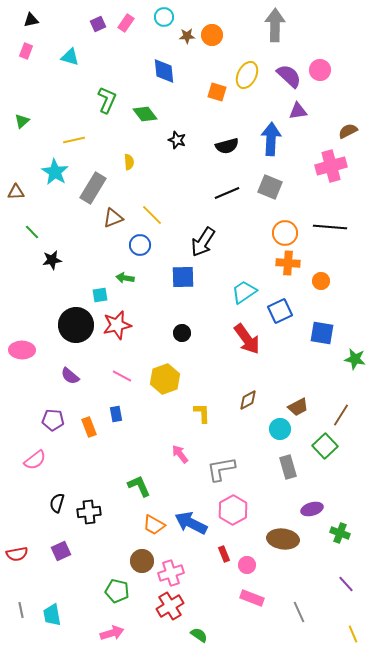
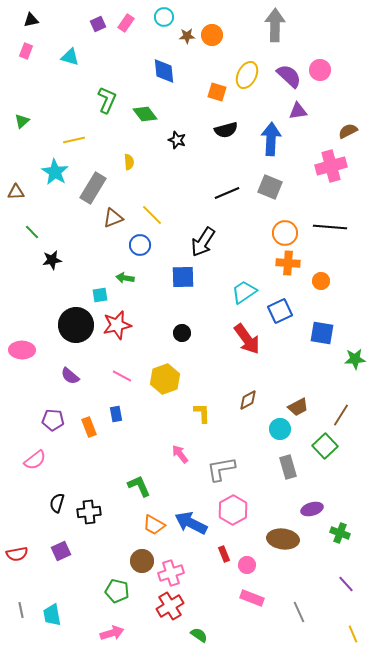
black semicircle at (227, 146): moved 1 px left, 16 px up
green star at (355, 359): rotated 15 degrees counterclockwise
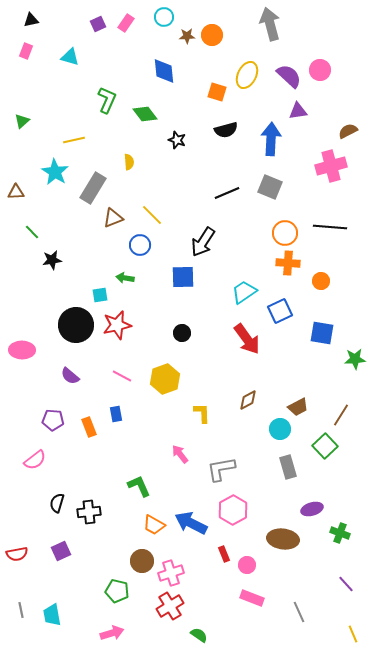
gray arrow at (275, 25): moved 5 px left, 1 px up; rotated 16 degrees counterclockwise
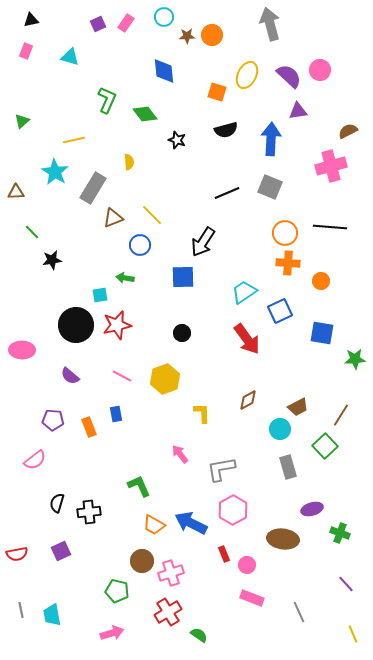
red cross at (170, 606): moved 2 px left, 6 px down
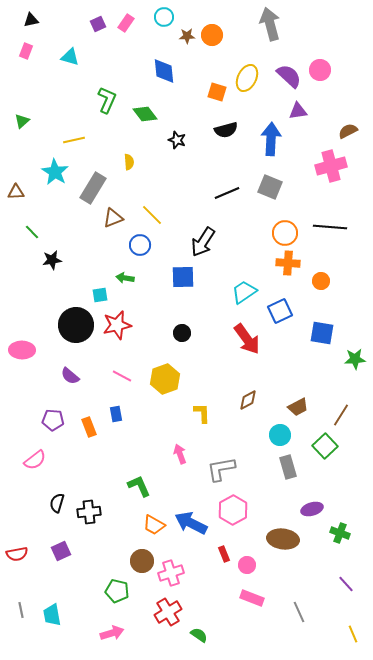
yellow ellipse at (247, 75): moved 3 px down
cyan circle at (280, 429): moved 6 px down
pink arrow at (180, 454): rotated 18 degrees clockwise
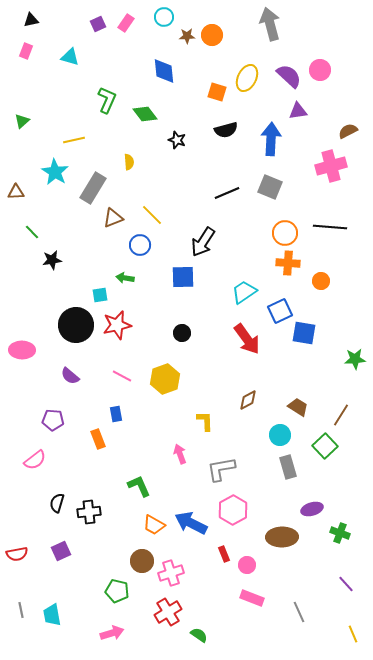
blue square at (322, 333): moved 18 px left
brown trapezoid at (298, 407): rotated 120 degrees counterclockwise
yellow L-shape at (202, 413): moved 3 px right, 8 px down
orange rectangle at (89, 427): moved 9 px right, 12 px down
brown ellipse at (283, 539): moved 1 px left, 2 px up; rotated 8 degrees counterclockwise
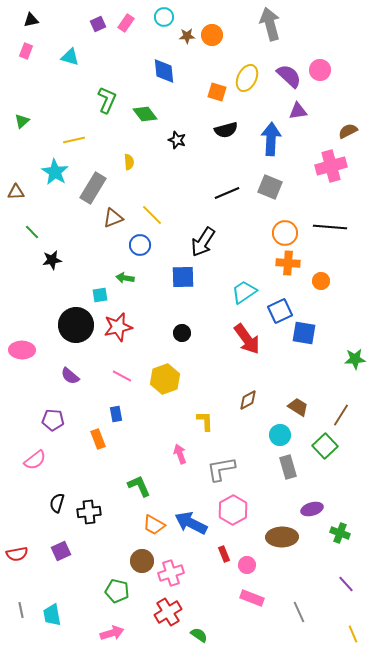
red star at (117, 325): moved 1 px right, 2 px down
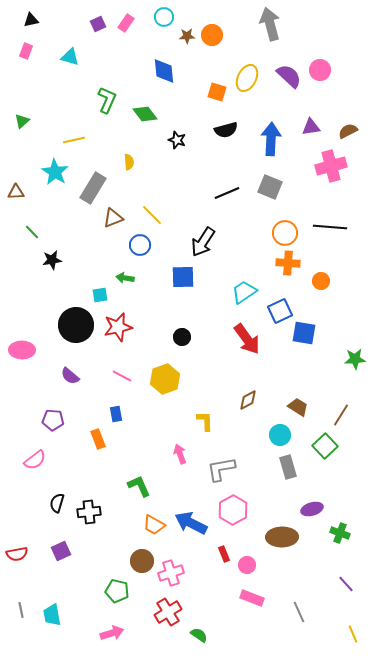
purple triangle at (298, 111): moved 13 px right, 16 px down
black circle at (182, 333): moved 4 px down
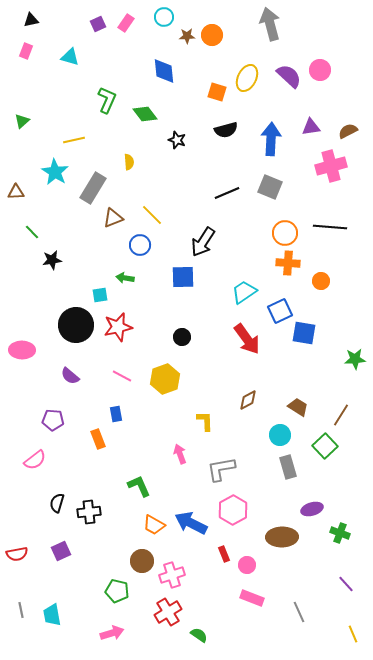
pink cross at (171, 573): moved 1 px right, 2 px down
